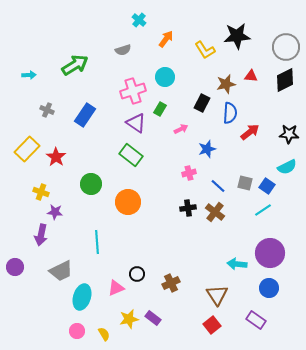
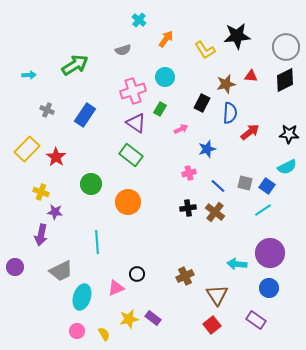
brown cross at (171, 283): moved 14 px right, 7 px up
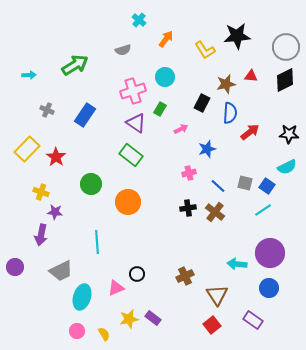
purple rectangle at (256, 320): moved 3 px left
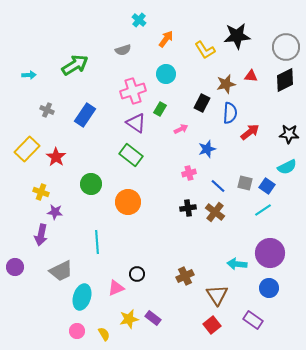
cyan circle at (165, 77): moved 1 px right, 3 px up
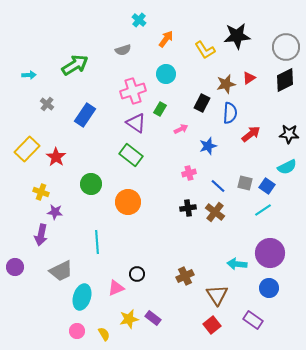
red triangle at (251, 76): moved 2 px left, 2 px down; rotated 40 degrees counterclockwise
gray cross at (47, 110): moved 6 px up; rotated 16 degrees clockwise
red arrow at (250, 132): moved 1 px right, 2 px down
blue star at (207, 149): moved 1 px right, 3 px up
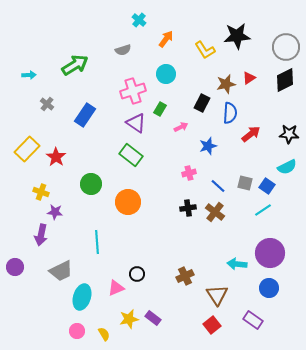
pink arrow at (181, 129): moved 2 px up
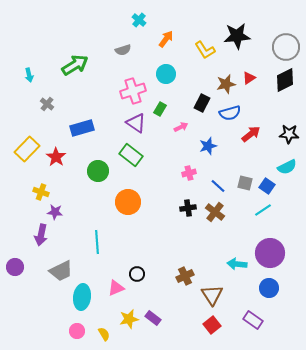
cyan arrow at (29, 75): rotated 80 degrees clockwise
blue semicircle at (230, 113): rotated 70 degrees clockwise
blue rectangle at (85, 115): moved 3 px left, 13 px down; rotated 40 degrees clockwise
green circle at (91, 184): moved 7 px right, 13 px up
brown triangle at (217, 295): moved 5 px left
cyan ellipse at (82, 297): rotated 10 degrees counterclockwise
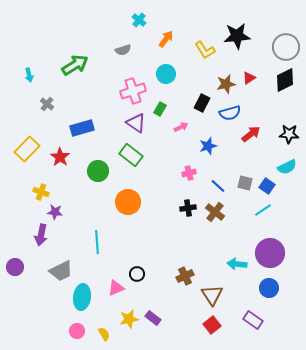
red star at (56, 157): moved 4 px right
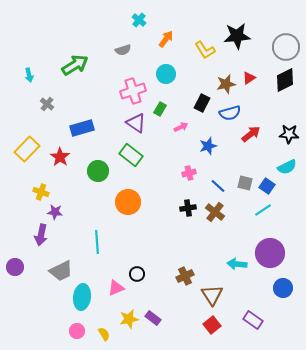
blue circle at (269, 288): moved 14 px right
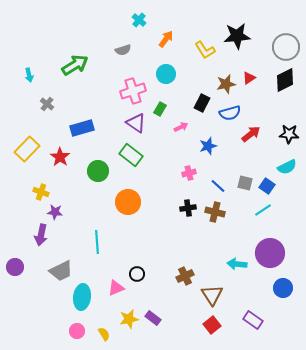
brown cross at (215, 212): rotated 24 degrees counterclockwise
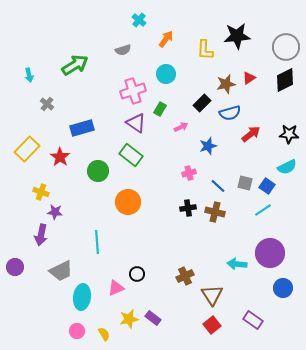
yellow L-shape at (205, 50): rotated 35 degrees clockwise
black rectangle at (202, 103): rotated 18 degrees clockwise
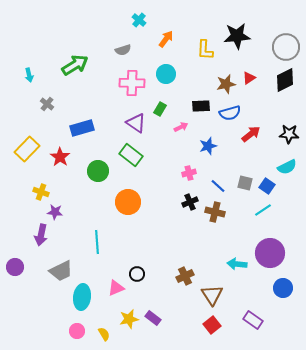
pink cross at (133, 91): moved 1 px left, 8 px up; rotated 20 degrees clockwise
black rectangle at (202, 103): moved 1 px left, 3 px down; rotated 42 degrees clockwise
black cross at (188, 208): moved 2 px right, 6 px up; rotated 14 degrees counterclockwise
